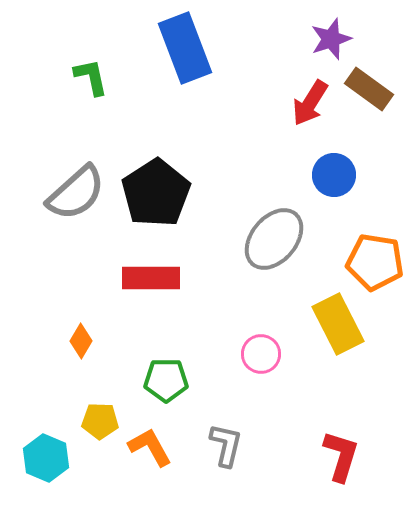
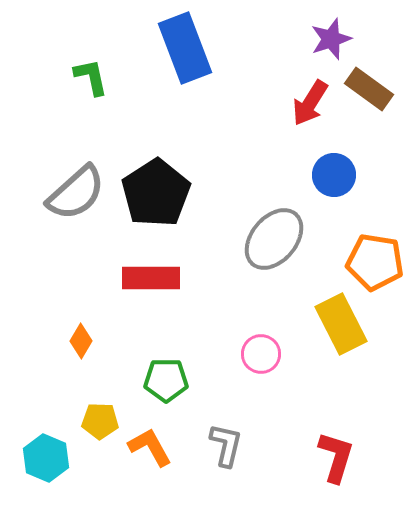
yellow rectangle: moved 3 px right
red L-shape: moved 5 px left, 1 px down
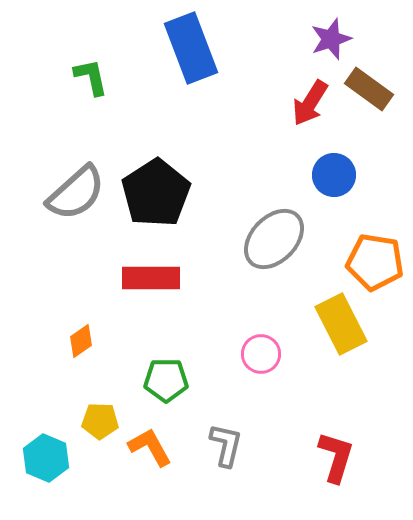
blue rectangle: moved 6 px right
gray ellipse: rotated 4 degrees clockwise
orange diamond: rotated 24 degrees clockwise
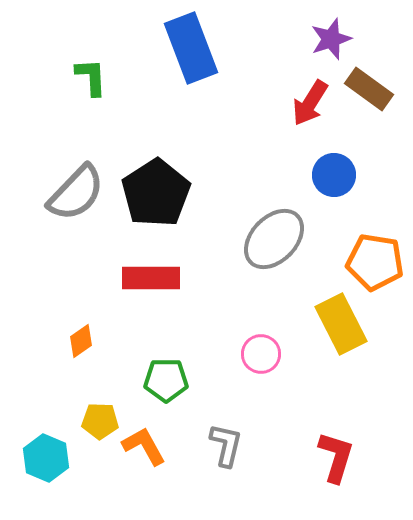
green L-shape: rotated 9 degrees clockwise
gray semicircle: rotated 4 degrees counterclockwise
orange L-shape: moved 6 px left, 1 px up
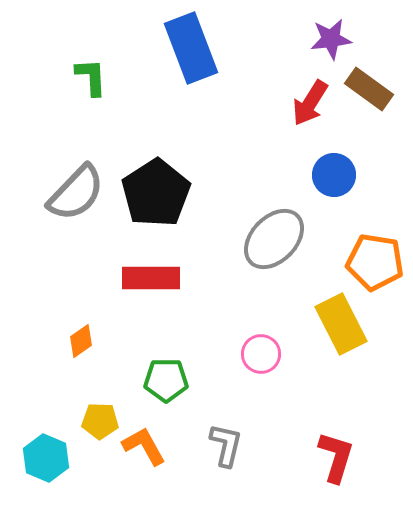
purple star: rotated 12 degrees clockwise
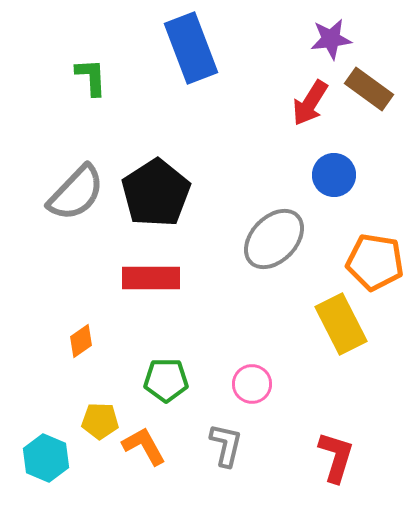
pink circle: moved 9 px left, 30 px down
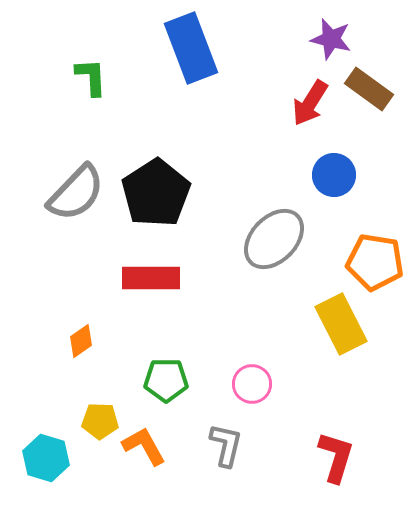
purple star: rotated 21 degrees clockwise
cyan hexagon: rotated 6 degrees counterclockwise
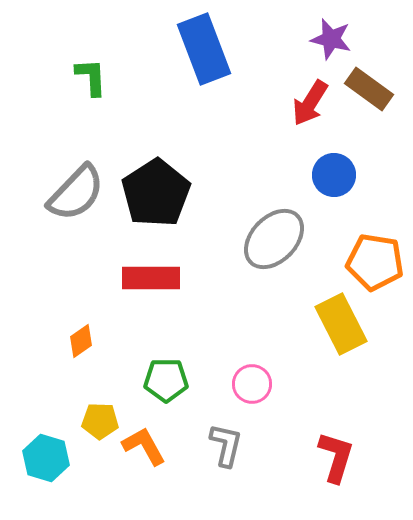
blue rectangle: moved 13 px right, 1 px down
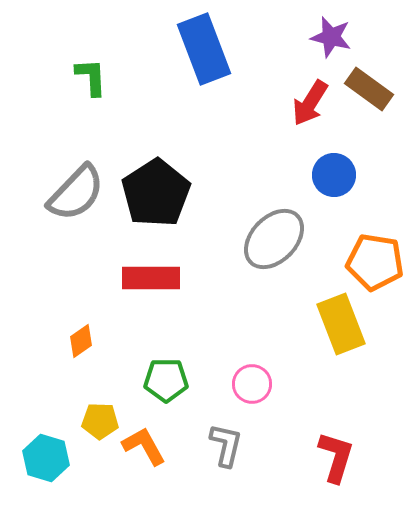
purple star: moved 2 px up
yellow rectangle: rotated 6 degrees clockwise
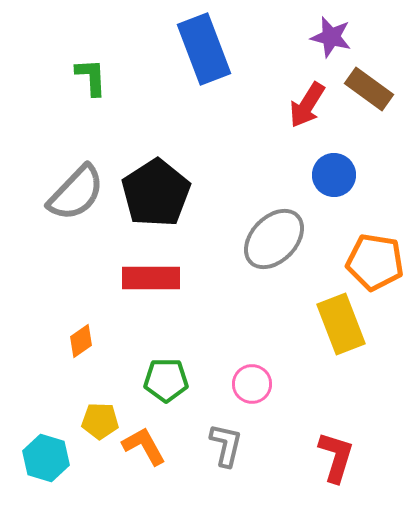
red arrow: moved 3 px left, 2 px down
